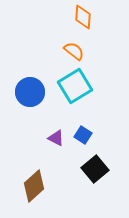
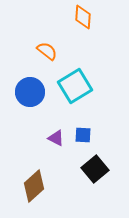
orange semicircle: moved 27 px left
blue square: rotated 30 degrees counterclockwise
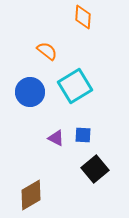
brown diamond: moved 3 px left, 9 px down; rotated 12 degrees clockwise
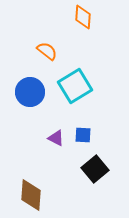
brown diamond: rotated 56 degrees counterclockwise
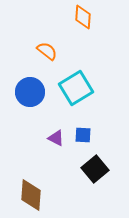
cyan square: moved 1 px right, 2 px down
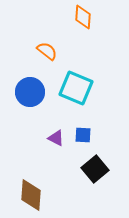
cyan square: rotated 36 degrees counterclockwise
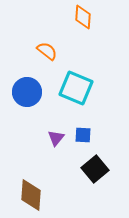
blue circle: moved 3 px left
purple triangle: rotated 42 degrees clockwise
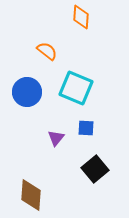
orange diamond: moved 2 px left
blue square: moved 3 px right, 7 px up
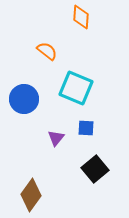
blue circle: moved 3 px left, 7 px down
brown diamond: rotated 32 degrees clockwise
